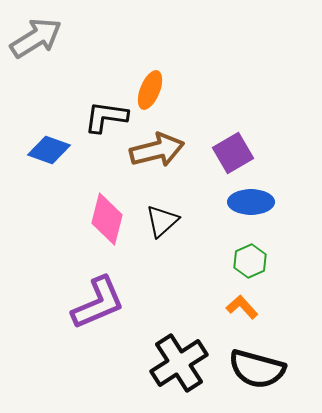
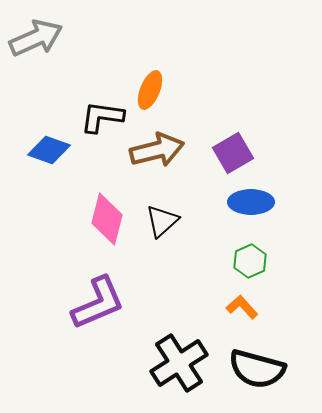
gray arrow: rotated 8 degrees clockwise
black L-shape: moved 4 px left
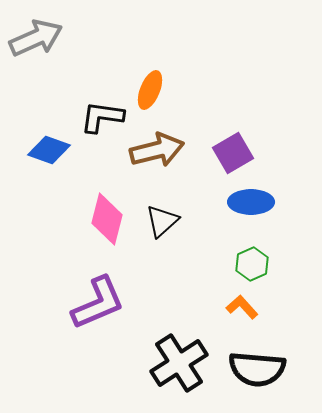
green hexagon: moved 2 px right, 3 px down
black semicircle: rotated 10 degrees counterclockwise
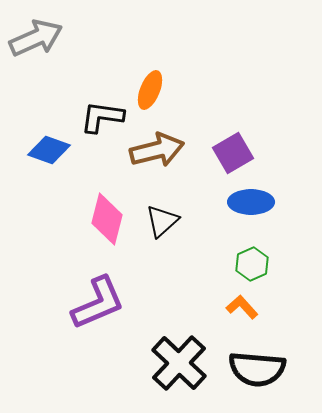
black cross: rotated 14 degrees counterclockwise
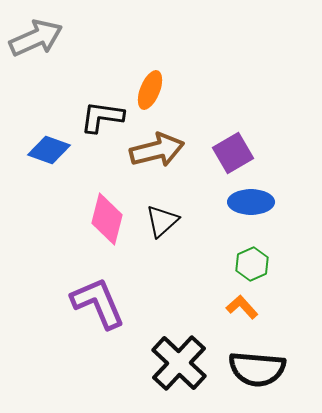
purple L-shape: rotated 90 degrees counterclockwise
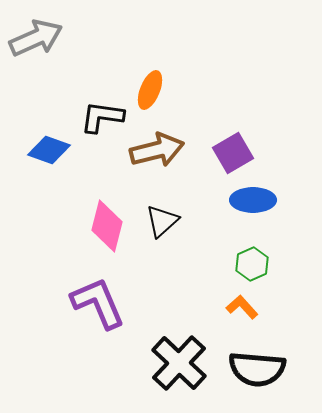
blue ellipse: moved 2 px right, 2 px up
pink diamond: moved 7 px down
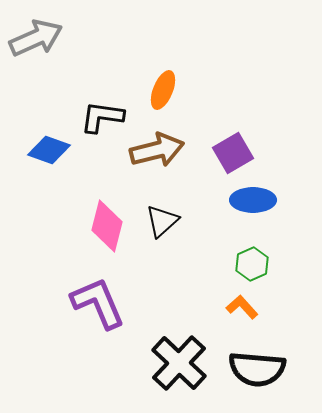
orange ellipse: moved 13 px right
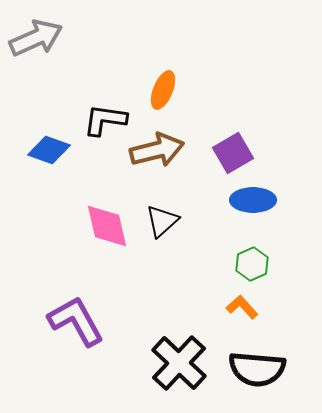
black L-shape: moved 3 px right, 3 px down
pink diamond: rotated 27 degrees counterclockwise
purple L-shape: moved 22 px left, 18 px down; rotated 6 degrees counterclockwise
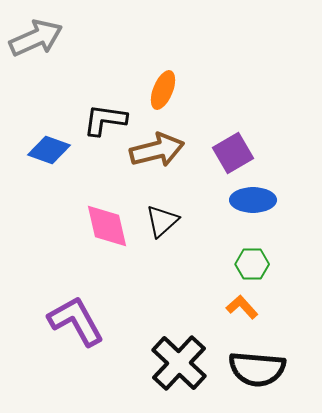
green hexagon: rotated 24 degrees clockwise
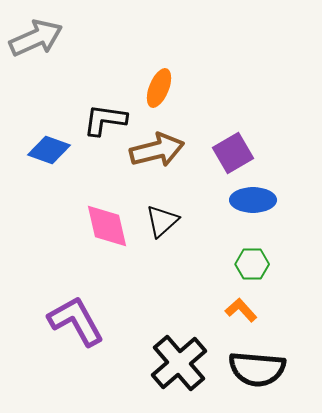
orange ellipse: moved 4 px left, 2 px up
orange L-shape: moved 1 px left, 3 px down
black cross: rotated 6 degrees clockwise
